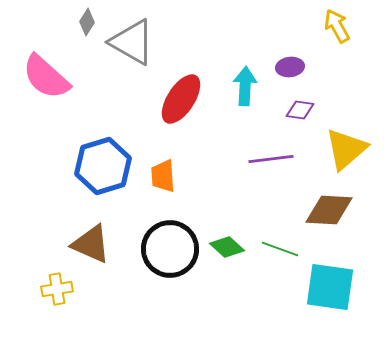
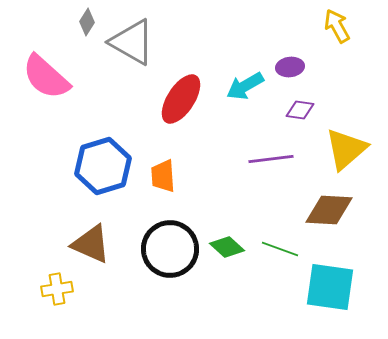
cyan arrow: rotated 123 degrees counterclockwise
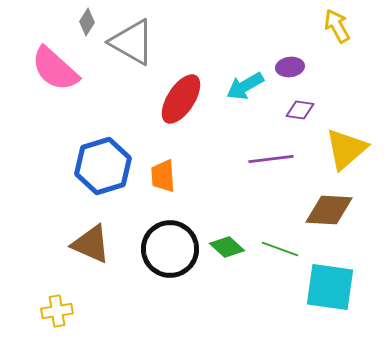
pink semicircle: moved 9 px right, 8 px up
yellow cross: moved 22 px down
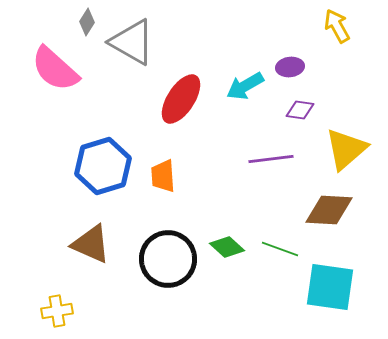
black circle: moved 2 px left, 10 px down
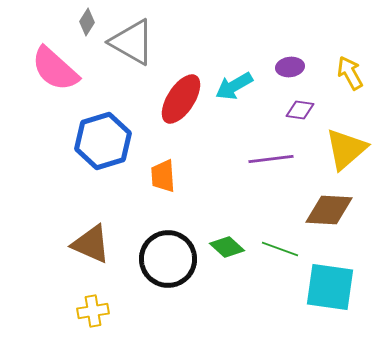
yellow arrow: moved 13 px right, 47 px down
cyan arrow: moved 11 px left
blue hexagon: moved 25 px up
yellow cross: moved 36 px right
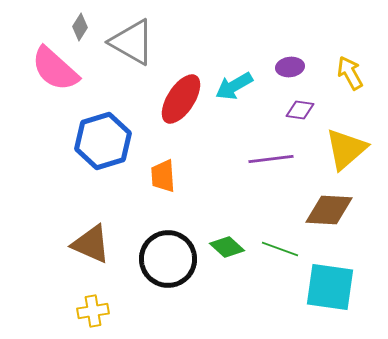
gray diamond: moved 7 px left, 5 px down
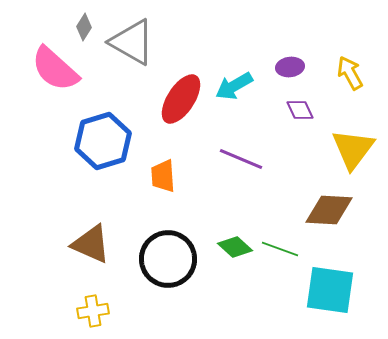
gray diamond: moved 4 px right
purple diamond: rotated 56 degrees clockwise
yellow triangle: moved 7 px right; rotated 12 degrees counterclockwise
purple line: moved 30 px left; rotated 30 degrees clockwise
green diamond: moved 8 px right
cyan square: moved 3 px down
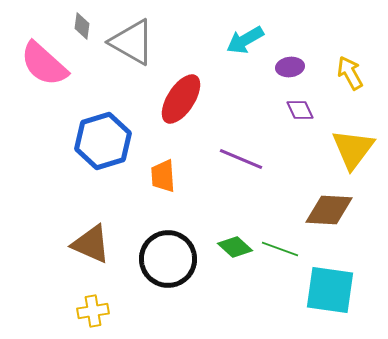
gray diamond: moved 2 px left, 1 px up; rotated 24 degrees counterclockwise
pink semicircle: moved 11 px left, 5 px up
cyan arrow: moved 11 px right, 46 px up
